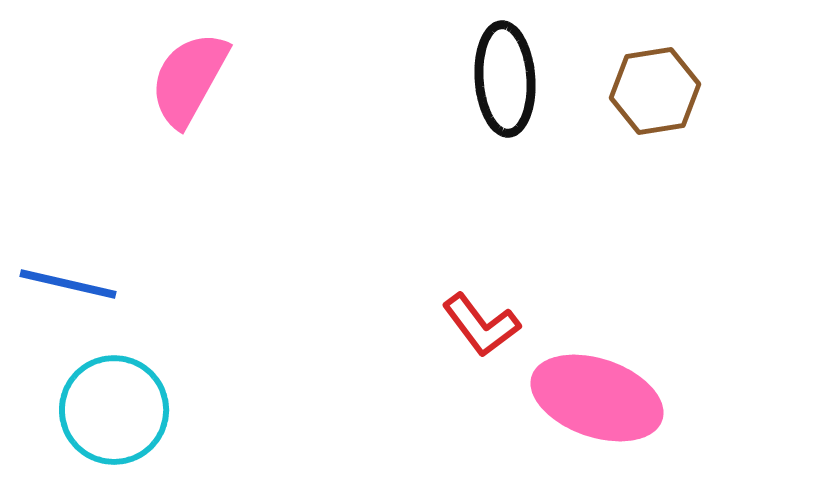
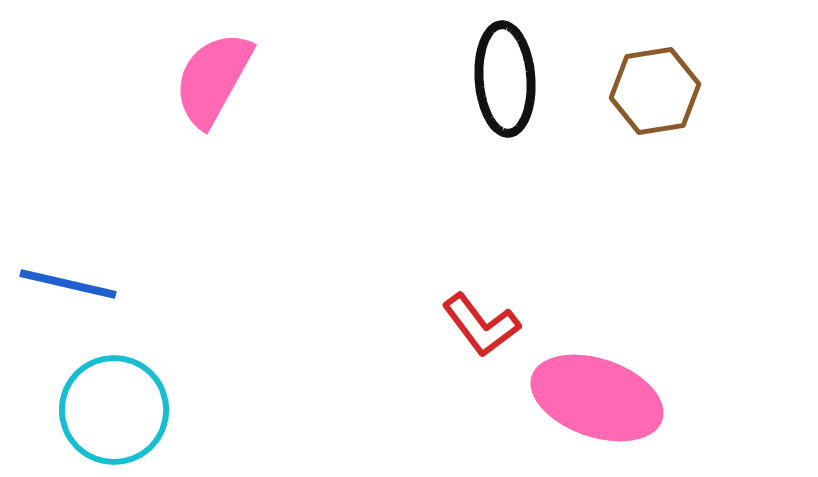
pink semicircle: moved 24 px right
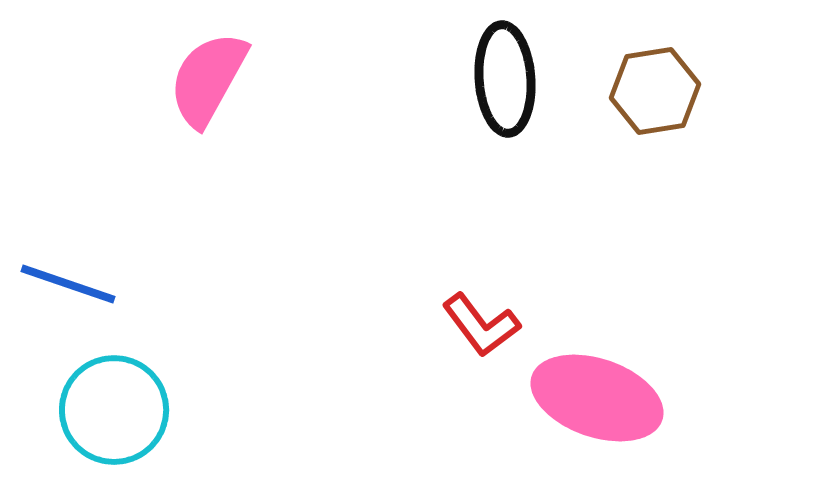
pink semicircle: moved 5 px left
blue line: rotated 6 degrees clockwise
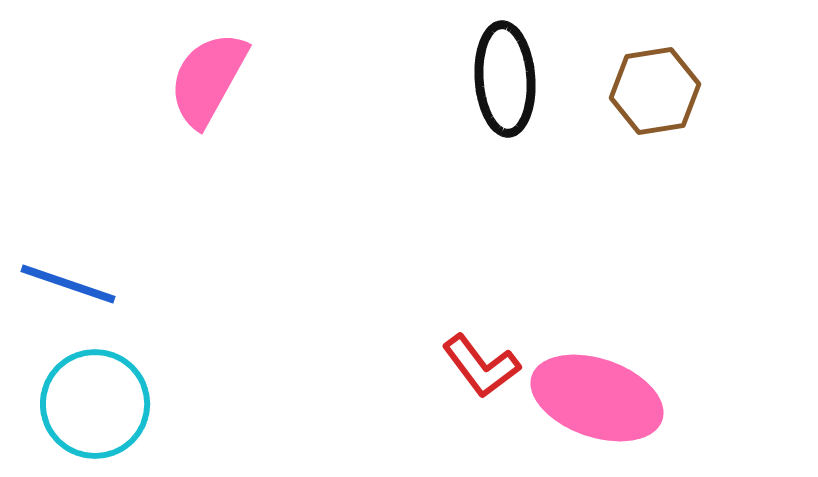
red L-shape: moved 41 px down
cyan circle: moved 19 px left, 6 px up
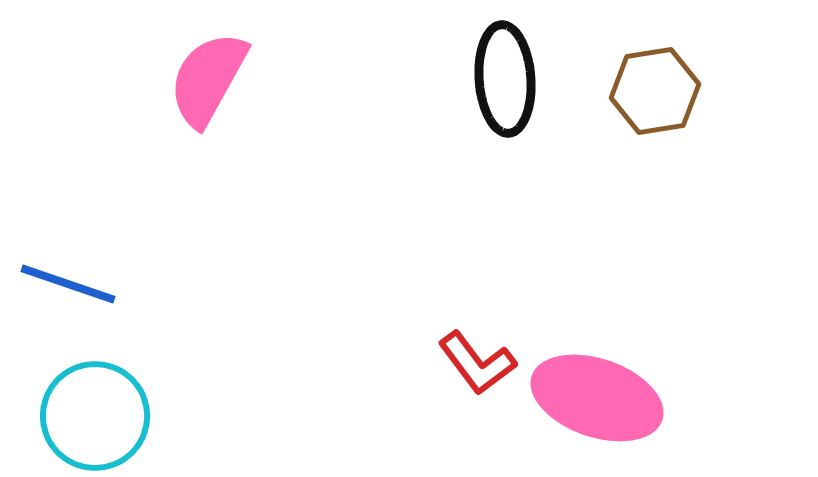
red L-shape: moved 4 px left, 3 px up
cyan circle: moved 12 px down
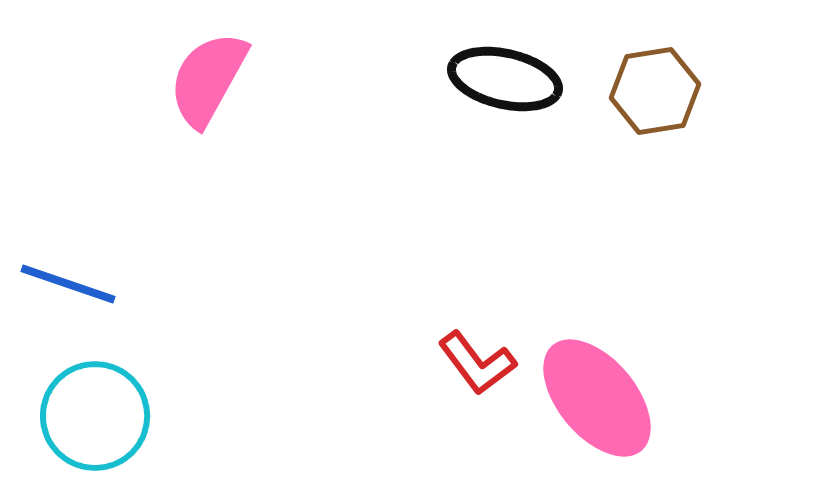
black ellipse: rotated 73 degrees counterclockwise
pink ellipse: rotated 31 degrees clockwise
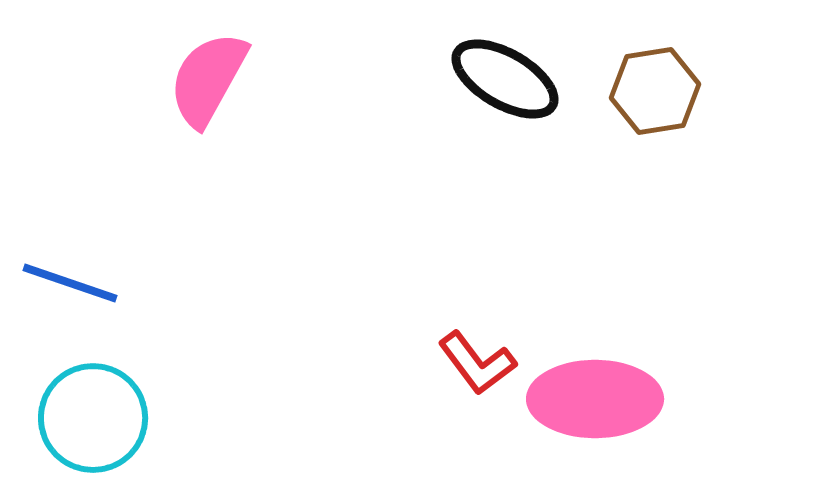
black ellipse: rotated 17 degrees clockwise
blue line: moved 2 px right, 1 px up
pink ellipse: moved 2 px left, 1 px down; rotated 50 degrees counterclockwise
cyan circle: moved 2 px left, 2 px down
